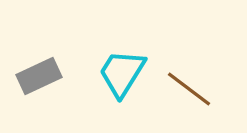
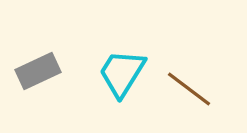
gray rectangle: moved 1 px left, 5 px up
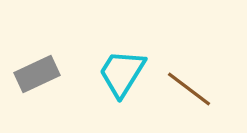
gray rectangle: moved 1 px left, 3 px down
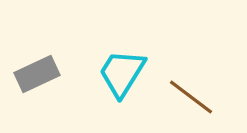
brown line: moved 2 px right, 8 px down
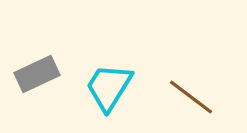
cyan trapezoid: moved 13 px left, 14 px down
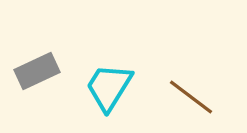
gray rectangle: moved 3 px up
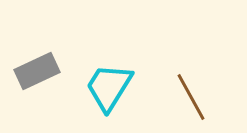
brown line: rotated 24 degrees clockwise
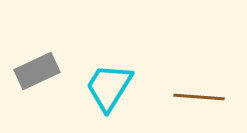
brown line: moved 8 px right; rotated 57 degrees counterclockwise
